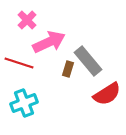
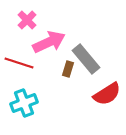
gray rectangle: moved 2 px left, 2 px up
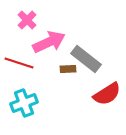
gray rectangle: rotated 12 degrees counterclockwise
brown rectangle: rotated 70 degrees clockwise
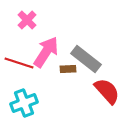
pink arrow: moved 3 px left, 10 px down; rotated 32 degrees counterclockwise
red semicircle: moved 3 px up; rotated 100 degrees counterclockwise
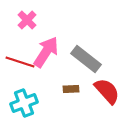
red line: moved 1 px right, 1 px up
brown rectangle: moved 3 px right, 20 px down
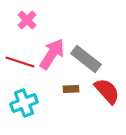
pink arrow: moved 6 px right, 2 px down
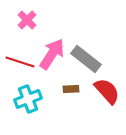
cyan cross: moved 4 px right, 4 px up
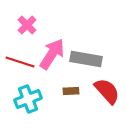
pink cross: moved 5 px down
gray rectangle: rotated 28 degrees counterclockwise
brown rectangle: moved 2 px down
